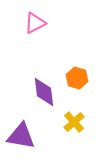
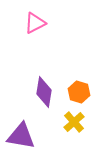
orange hexagon: moved 2 px right, 14 px down
purple diamond: rotated 16 degrees clockwise
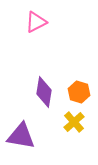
pink triangle: moved 1 px right, 1 px up
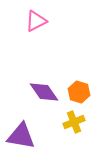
pink triangle: moved 1 px up
purple diamond: rotated 44 degrees counterclockwise
yellow cross: rotated 20 degrees clockwise
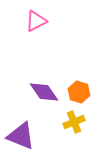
purple triangle: rotated 12 degrees clockwise
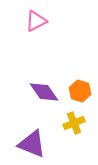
orange hexagon: moved 1 px right, 1 px up
yellow cross: moved 1 px down
purple triangle: moved 11 px right, 8 px down
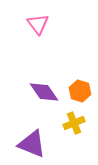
pink triangle: moved 2 px right, 3 px down; rotated 40 degrees counterclockwise
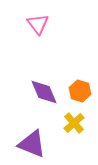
purple diamond: rotated 12 degrees clockwise
yellow cross: rotated 20 degrees counterclockwise
